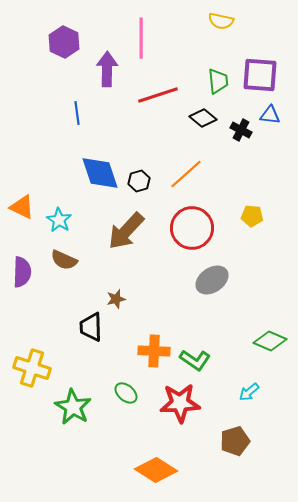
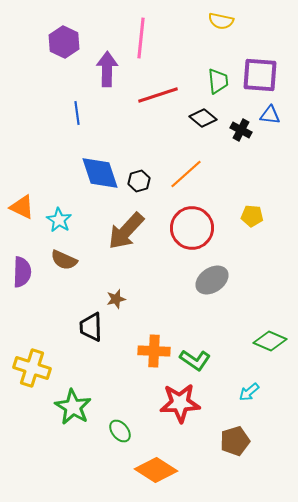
pink line: rotated 6 degrees clockwise
green ellipse: moved 6 px left, 38 px down; rotated 10 degrees clockwise
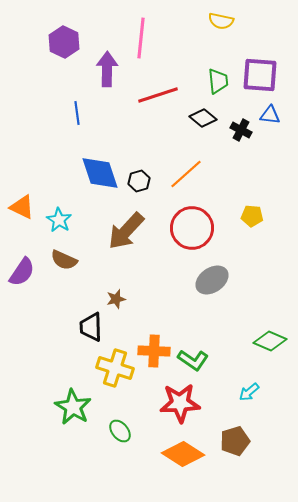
purple semicircle: rotated 32 degrees clockwise
green L-shape: moved 2 px left
yellow cross: moved 83 px right
orange diamond: moved 27 px right, 16 px up
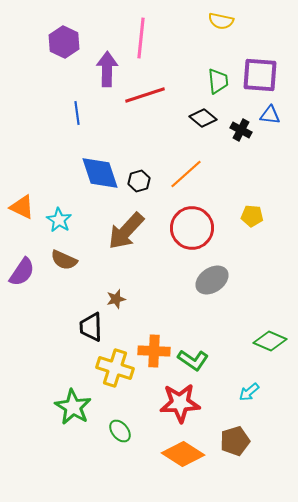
red line: moved 13 px left
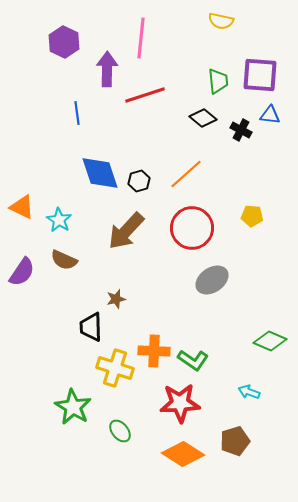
cyan arrow: rotated 60 degrees clockwise
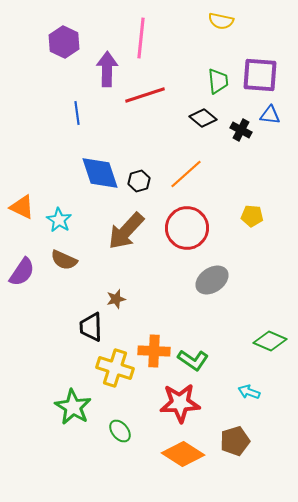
red circle: moved 5 px left
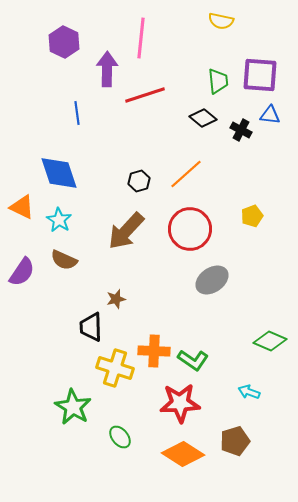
blue diamond: moved 41 px left
yellow pentagon: rotated 25 degrees counterclockwise
red circle: moved 3 px right, 1 px down
green ellipse: moved 6 px down
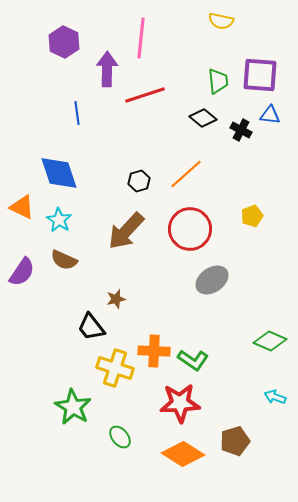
black trapezoid: rotated 36 degrees counterclockwise
cyan arrow: moved 26 px right, 5 px down
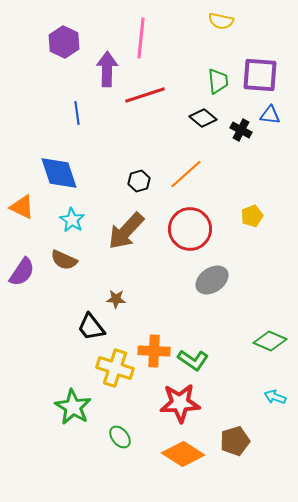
cyan star: moved 13 px right
brown star: rotated 18 degrees clockwise
